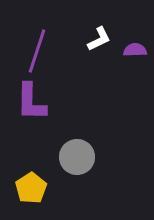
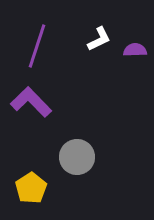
purple line: moved 5 px up
purple L-shape: rotated 135 degrees clockwise
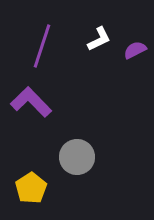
purple line: moved 5 px right
purple semicircle: rotated 25 degrees counterclockwise
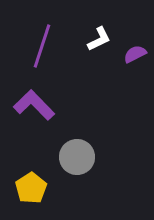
purple semicircle: moved 4 px down
purple L-shape: moved 3 px right, 3 px down
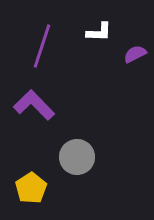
white L-shape: moved 7 px up; rotated 28 degrees clockwise
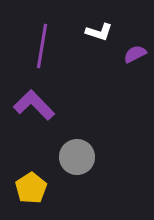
white L-shape: rotated 16 degrees clockwise
purple line: rotated 9 degrees counterclockwise
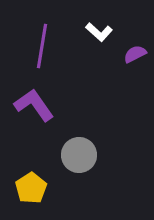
white L-shape: rotated 24 degrees clockwise
purple L-shape: rotated 9 degrees clockwise
gray circle: moved 2 px right, 2 px up
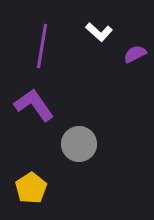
gray circle: moved 11 px up
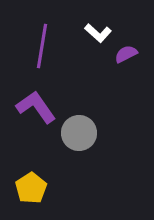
white L-shape: moved 1 px left, 1 px down
purple semicircle: moved 9 px left
purple L-shape: moved 2 px right, 2 px down
gray circle: moved 11 px up
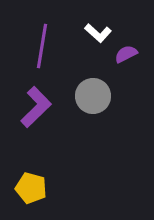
purple L-shape: rotated 81 degrees clockwise
gray circle: moved 14 px right, 37 px up
yellow pentagon: rotated 24 degrees counterclockwise
